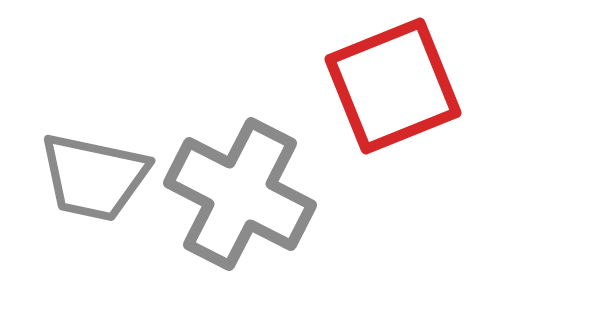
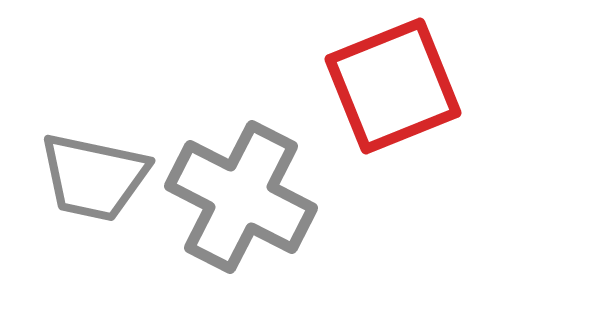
gray cross: moved 1 px right, 3 px down
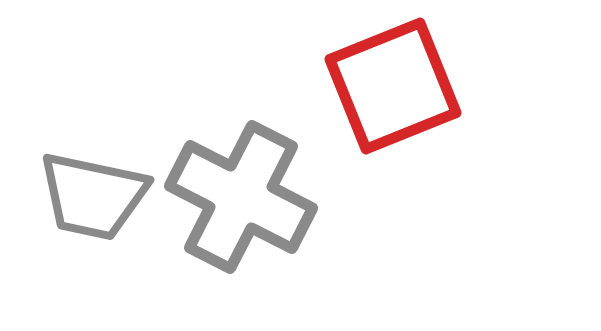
gray trapezoid: moved 1 px left, 19 px down
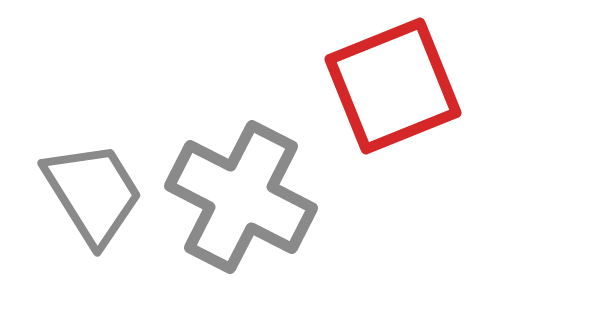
gray trapezoid: moved 3 px up; rotated 134 degrees counterclockwise
